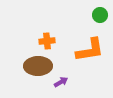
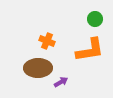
green circle: moved 5 px left, 4 px down
orange cross: rotated 28 degrees clockwise
brown ellipse: moved 2 px down
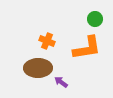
orange L-shape: moved 3 px left, 2 px up
purple arrow: rotated 112 degrees counterclockwise
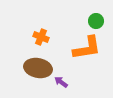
green circle: moved 1 px right, 2 px down
orange cross: moved 6 px left, 4 px up
brown ellipse: rotated 12 degrees clockwise
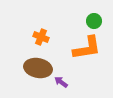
green circle: moved 2 px left
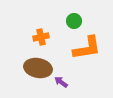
green circle: moved 20 px left
orange cross: rotated 35 degrees counterclockwise
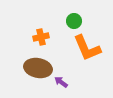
orange L-shape: rotated 76 degrees clockwise
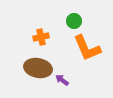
purple arrow: moved 1 px right, 2 px up
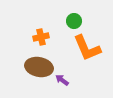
brown ellipse: moved 1 px right, 1 px up
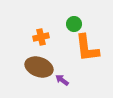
green circle: moved 3 px down
orange L-shape: rotated 16 degrees clockwise
brown ellipse: rotated 8 degrees clockwise
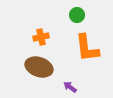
green circle: moved 3 px right, 9 px up
purple arrow: moved 8 px right, 7 px down
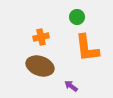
green circle: moved 2 px down
brown ellipse: moved 1 px right, 1 px up
purple arrow: moved 1 px right, 1 px up
